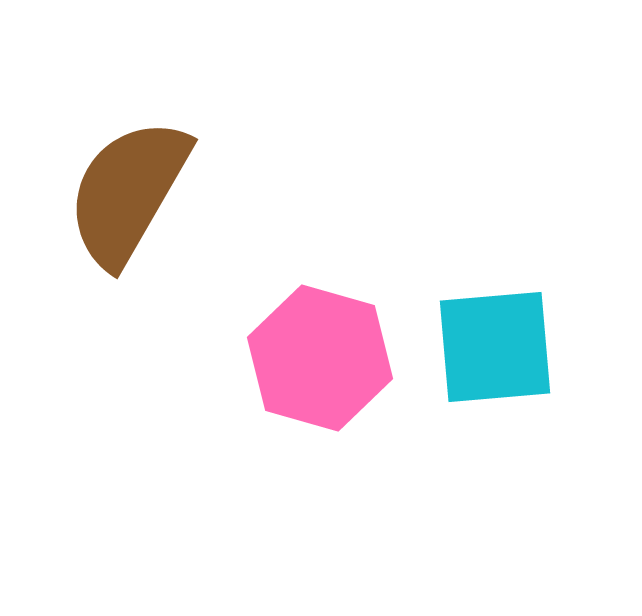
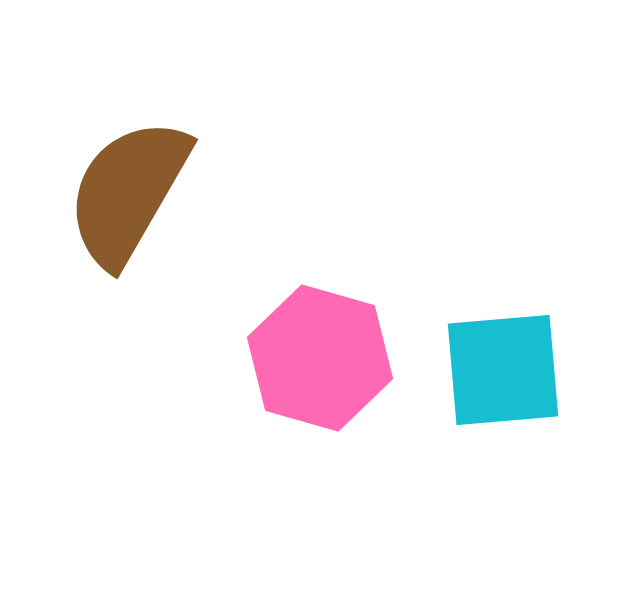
cyan square: moved 8 px right, 23 px down
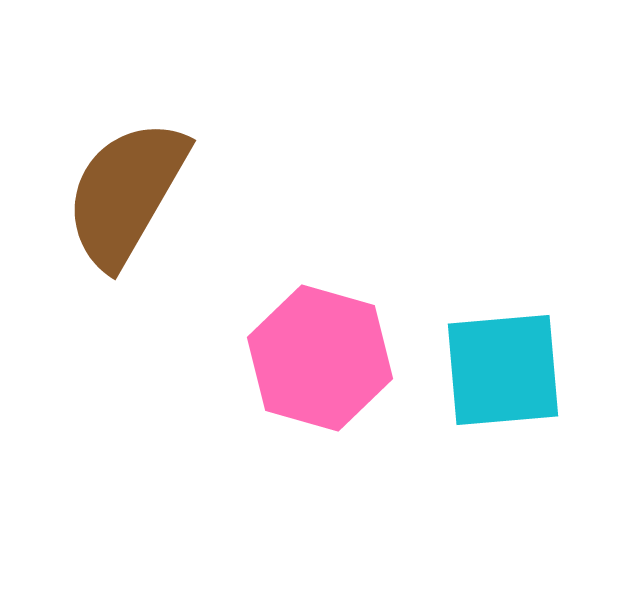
brown semicircle: moved 2 px left, 1 px down
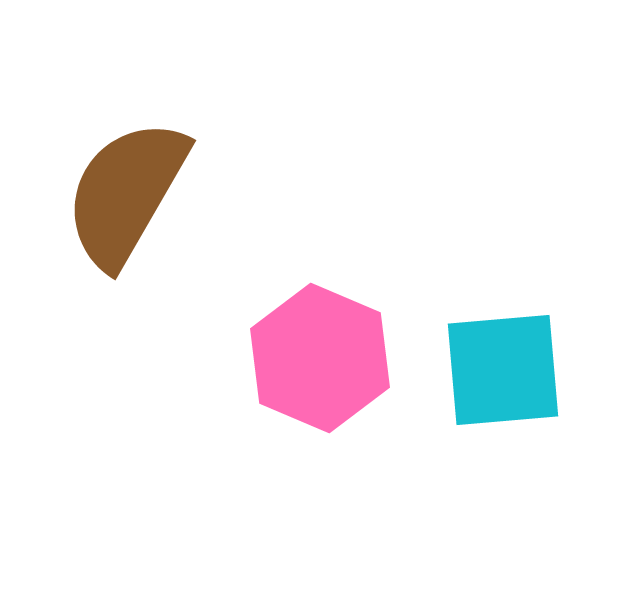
pink hexagon: rotated 7 degrees clockwise
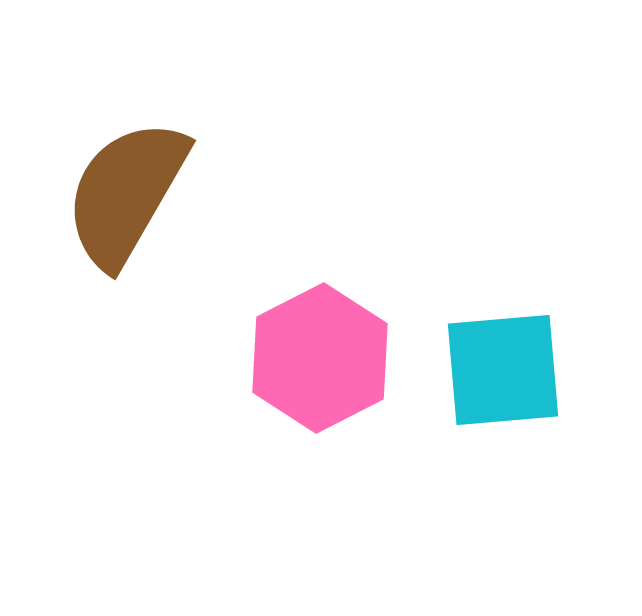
pink hexagon: rotated 10 degrees clockwise
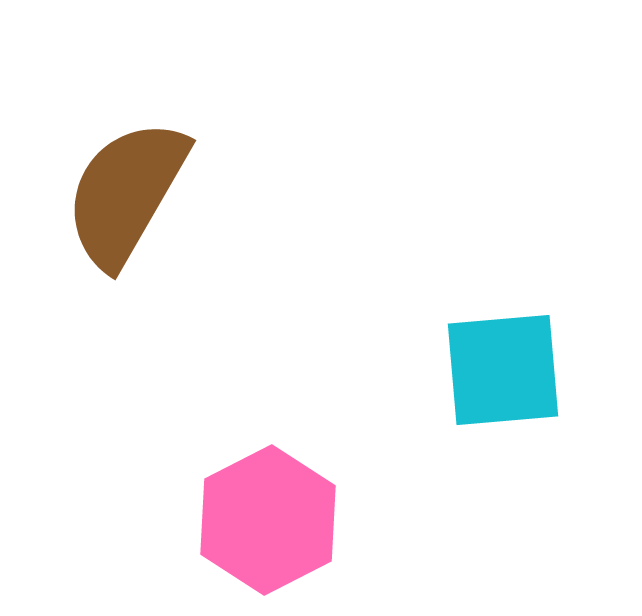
pink hexagon: moved 52 px left, 162 px down
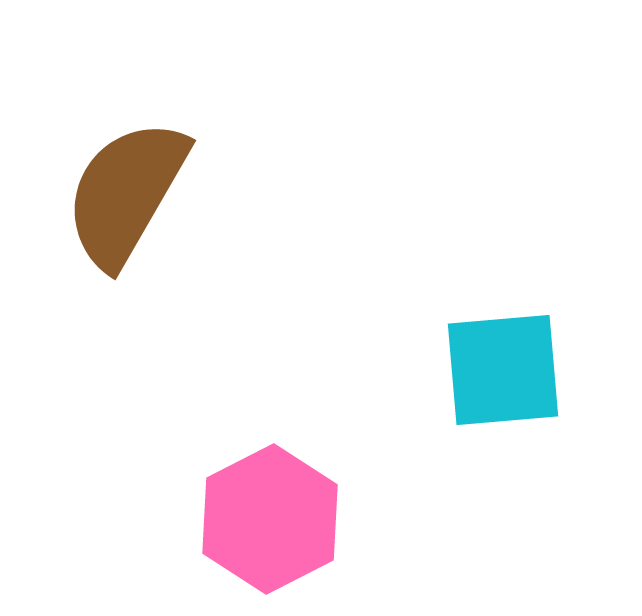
pink hexagon: moved 2 px right, 1 px up
